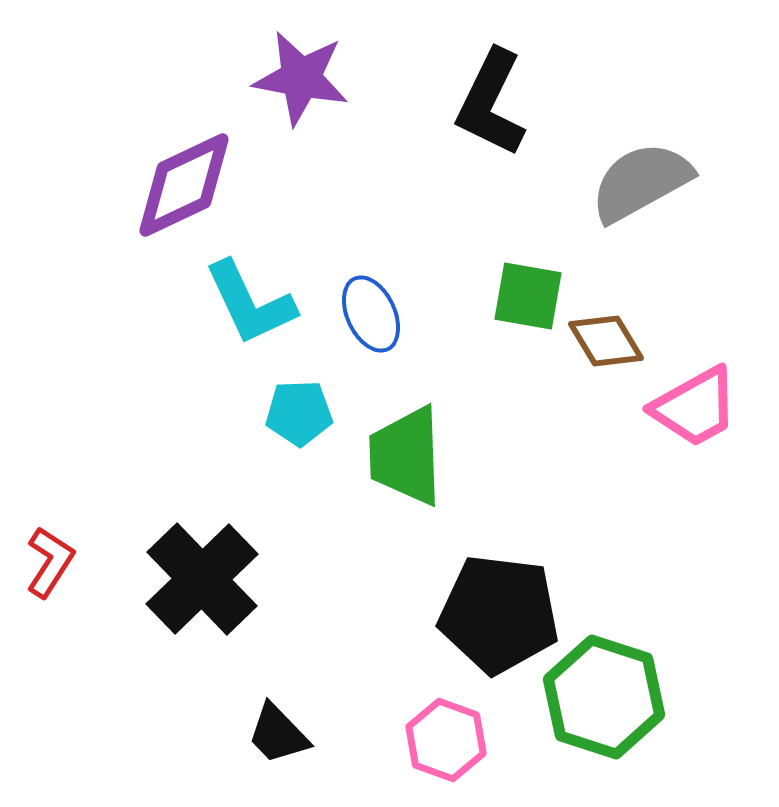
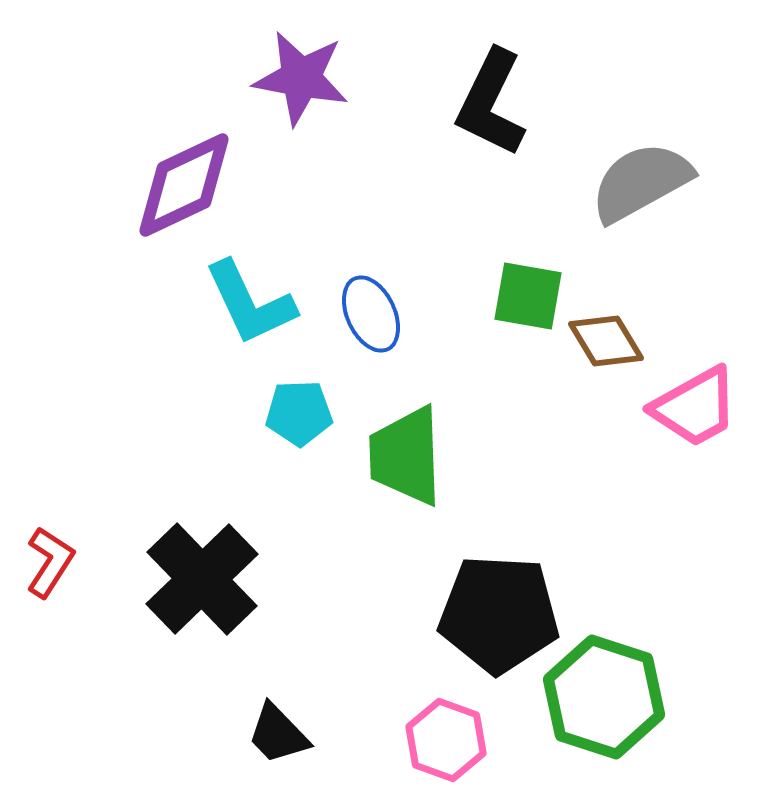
black pentagon: rotated 4 degrees counterclockwise
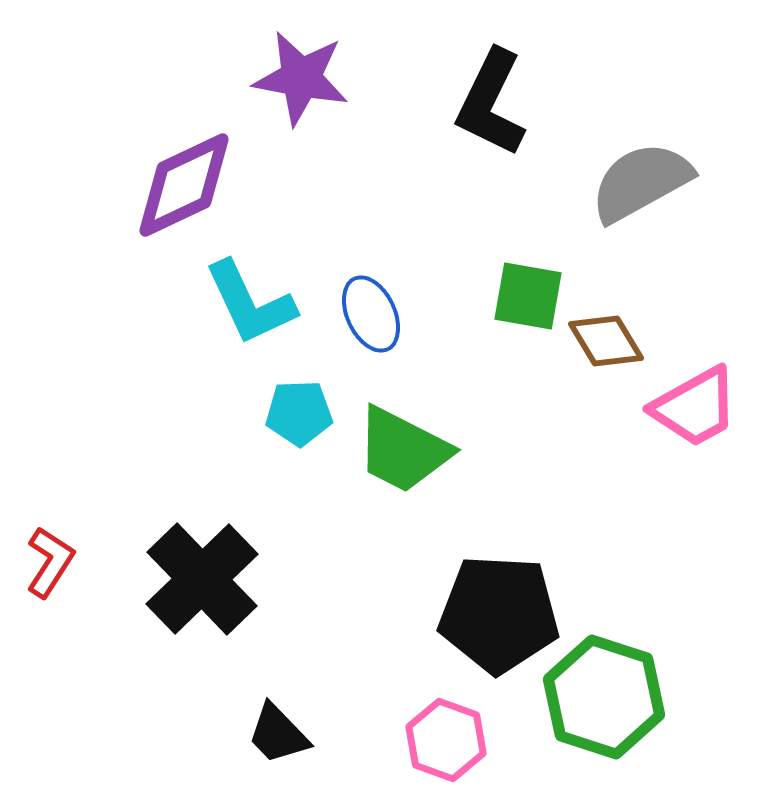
green trapezoid: moved 3 px left, 6 px up; rotated 61 degrees counterclockwise
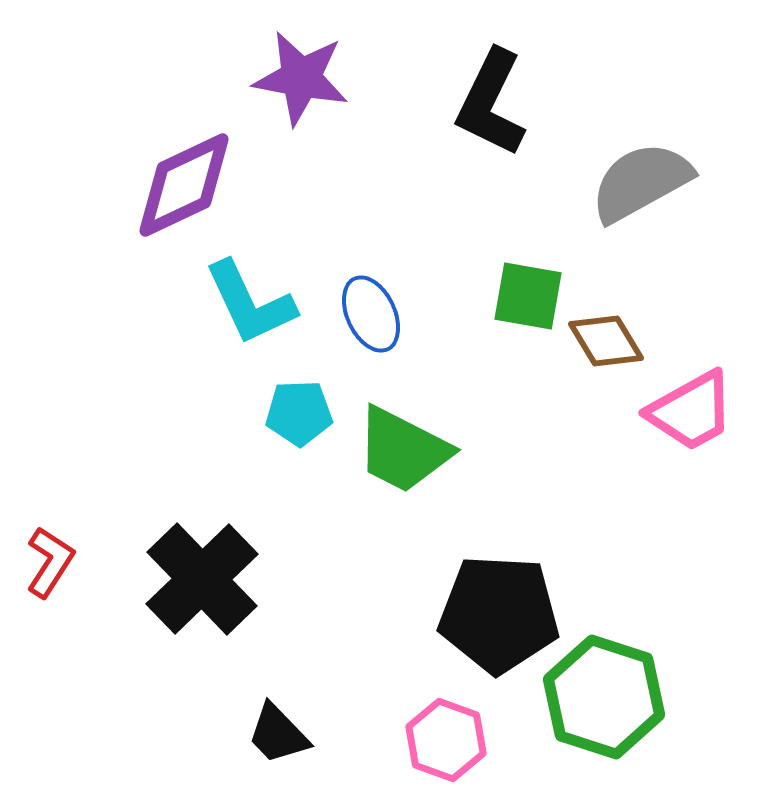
pink trapezoid: moved 4 px left, 4 px down
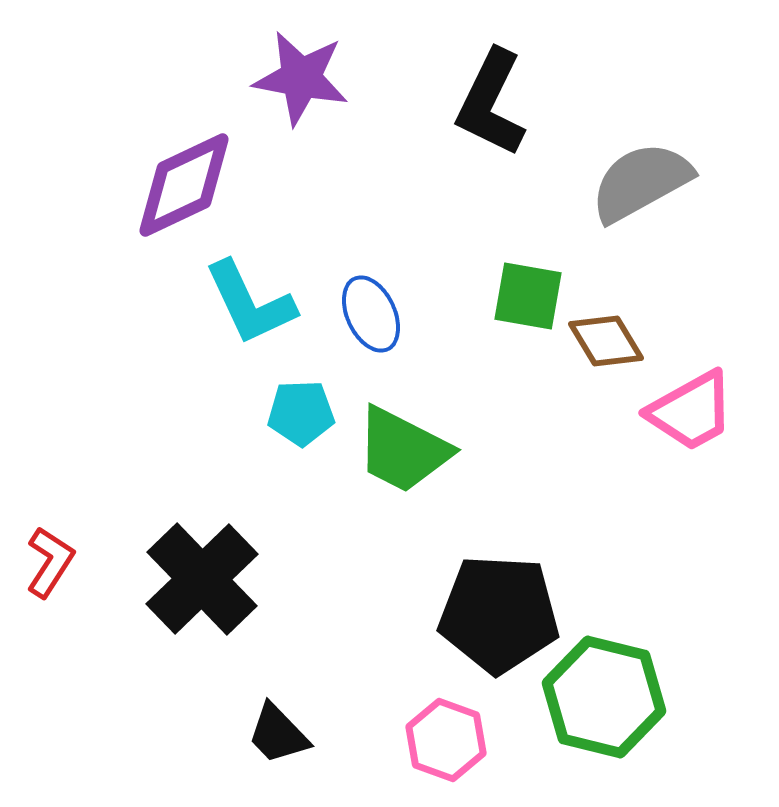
cyan pentagon: moved 2 px right
green hexagon: rotated 4 degrees counterclockwise
